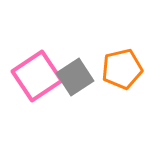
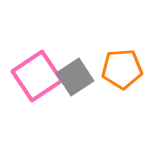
orange pentagon: rotated 9 degrees clockwise
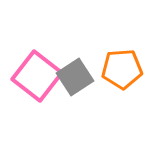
pink square: rotated 18 degrees counterclockwise
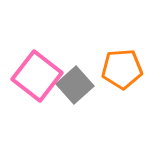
gray square: moved 8 px down; rotated 9 degrees counterclockwise
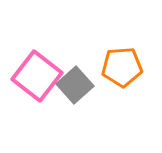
orange pentagon: moved 2 px up
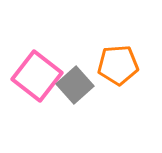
orange pentagon: moved 4 px left, 2 px up
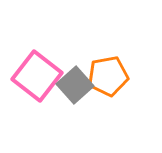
orange pentagon: moved 10 px left, 11 px down; rotated 6 degrees counterclockwise
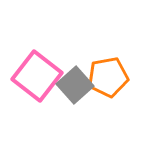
orange pentagon: moved 1 px down
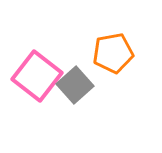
orange pentagon: moved 5 px right, 24 px up
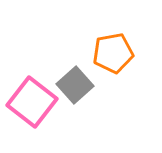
pink square: moved 5 px left, 26 px down
